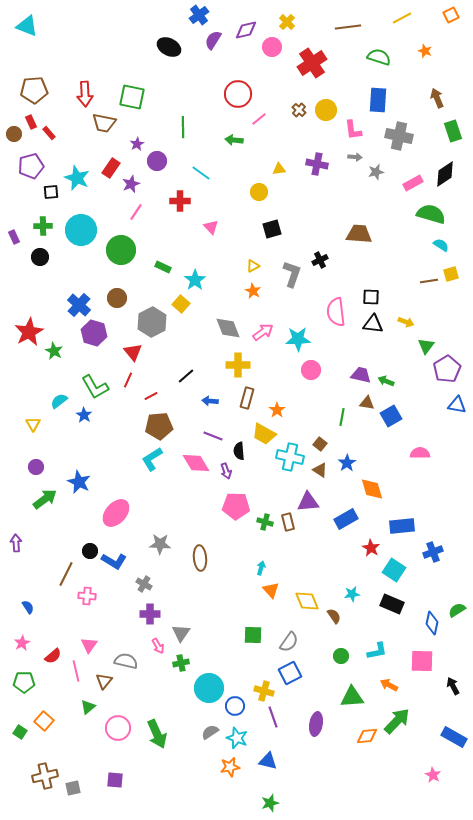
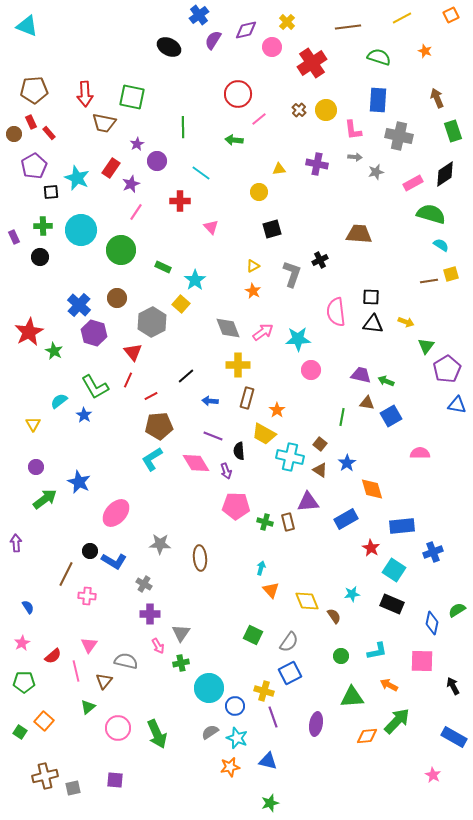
purple pentagon at (31, 166): moved 3 px right; rotated 15 degrees counterclockwise
green square at (253, 635): rotated 24 degrees clockwise
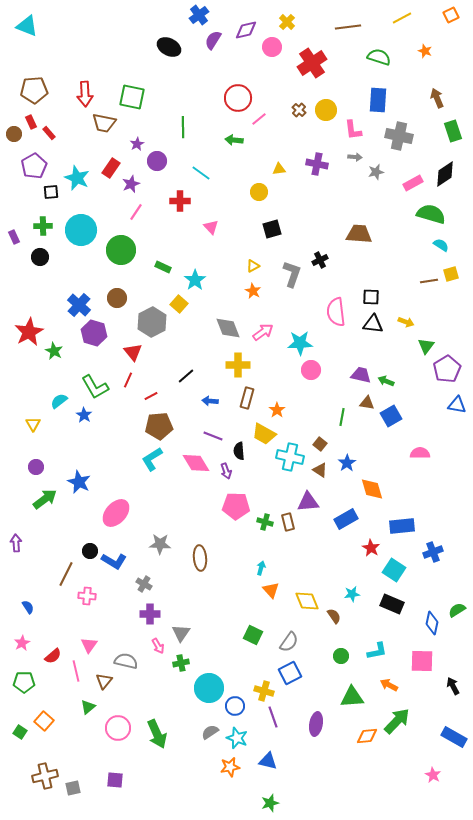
red circle at (238, 94): moved 4 px down
yellow square at (181, 304): moved 2 px left
cyan star at (298, 339): moved 2 px right, 4 px down
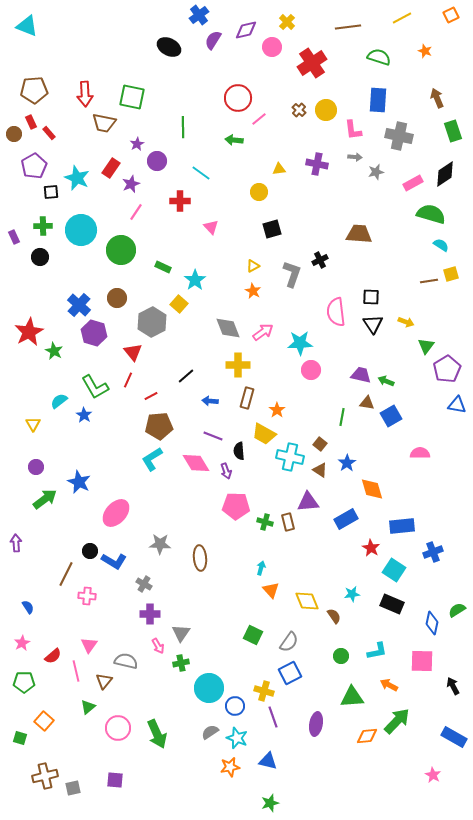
black triangle at (373, 324): rotated 50 degrees clockwise
green square at (20, 732): moved 6 px down; rotated 16 degrees counterclockwise
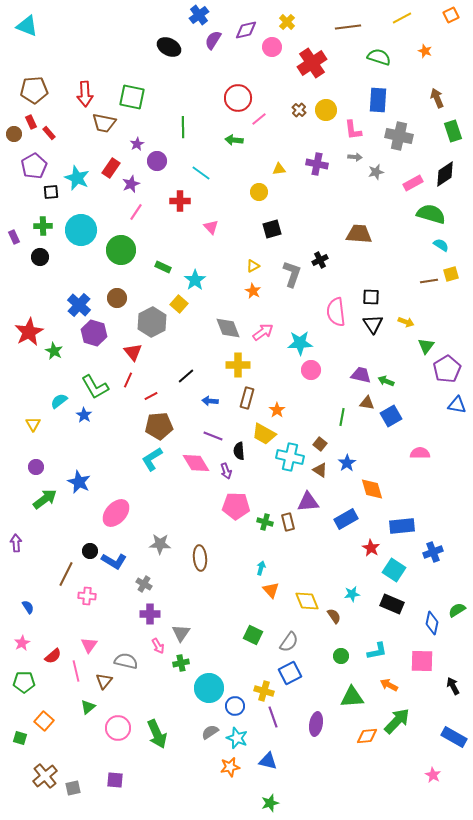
brown cross at (45, 776): rotated 25 degrees counterclockwise
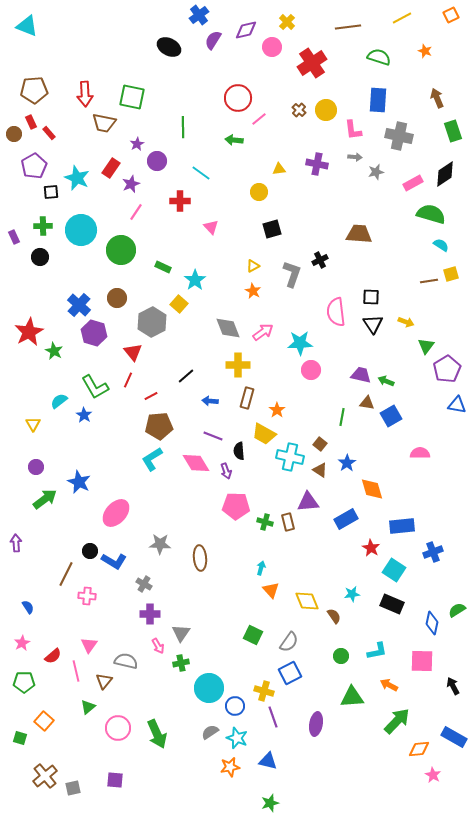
orange diamond at (367, 736): moved 52 px right, 13 px down
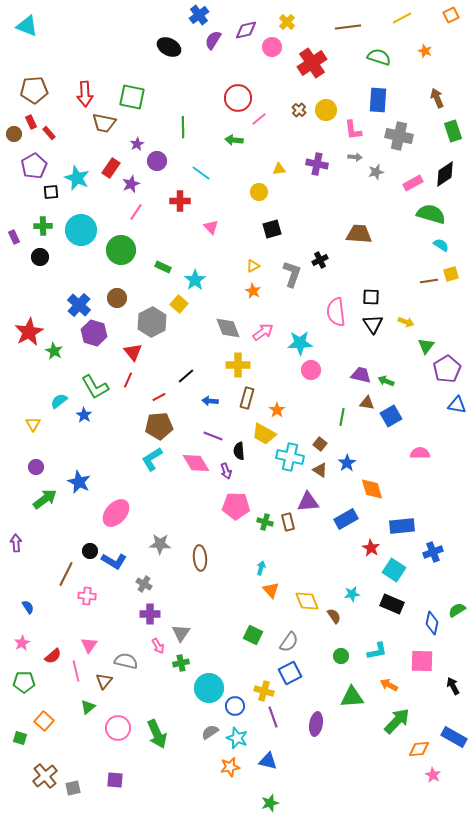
red line at (151, 396): moved 8 px right, 1 px down
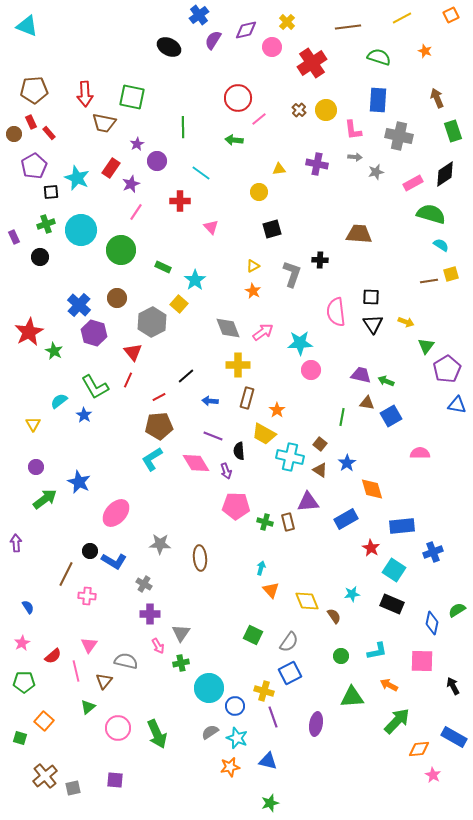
green cross at (43, 226): moved 3 px right, 2 px up; rotated 18 degrees counterclockwise
black cross at (320, 260): rotated 28 degrees clockwise
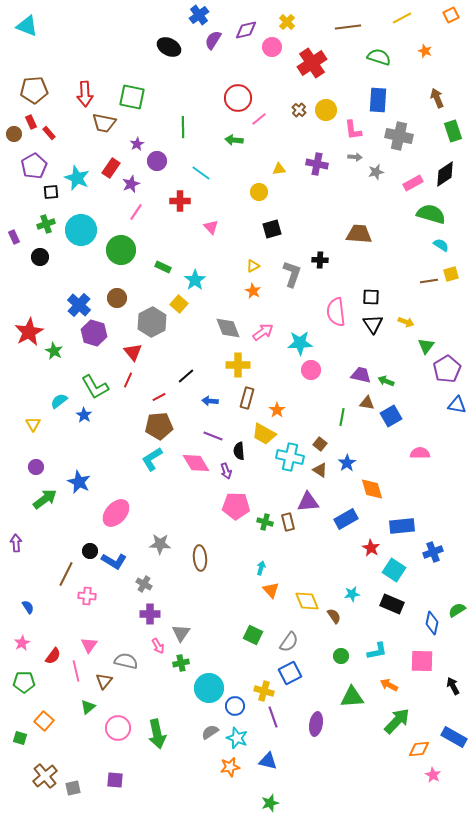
red semicircle at (53, 656): rotated 12 degrees counterclockwise
green arrow at (157, 734): rotated 12 degrees clockwise
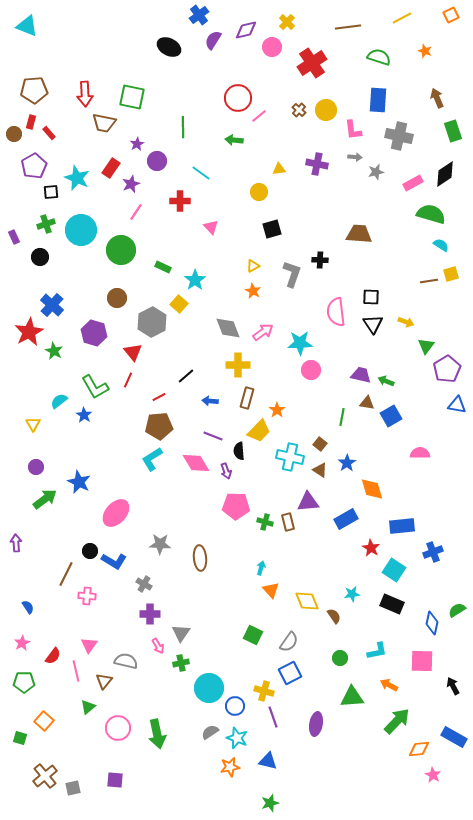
pink line at (259, 119): moved 3 px up
red rectangle at (31, 122): rotated 40 degrees clockwise
blue cross at (79, 305): moved 27 px left
yellow trapezoid at (264, 434): moved 5 px left, 3 px up; rotated 75 degrees counterclockwise
green circle at (341, 656): moved 1 px left, 2 px down
